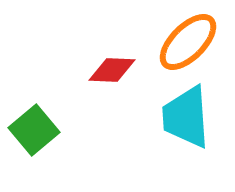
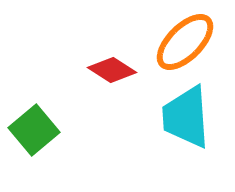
orange ellipse: moved 3 px left
red diamond: rotated 30 degrees clockwise
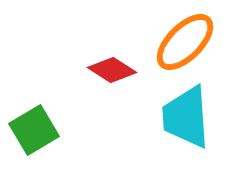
green square: rotated 9 degrees clockwise
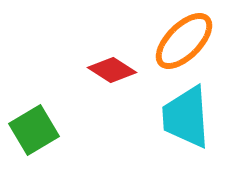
orange ellipse: moved 1 px left, 1 px up
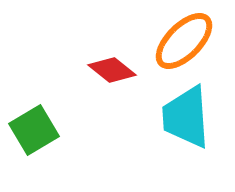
red diamond: rotated 6 degrees clockwise
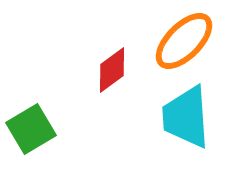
red diamond: rotated 75 degrees counterclockwise
green square: moved 3 px left, 1 px up
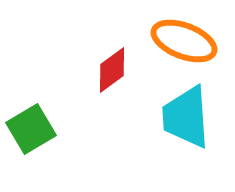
orange ellipse: rotated 66 degrees clockwise
